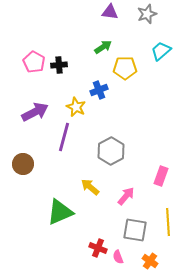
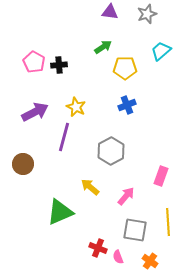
blue cross: moved 28 px right, 15 px down
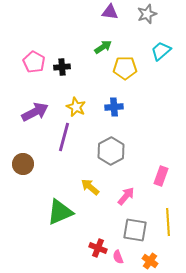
black cross: moved 3 px right, 2 px down
blue cross: moved 13 px left, 2 px down; rotated 18 degrees clockwise
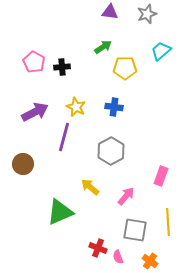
blue cross: rotated 12 degrees clockwise
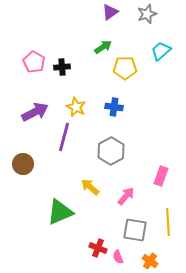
purple triangle: rotated 42 degrees counterclockwise
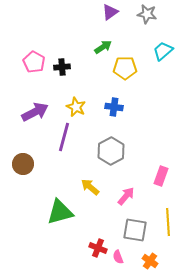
gray star: rotated 30 degrees clockwise
cyan trapezoid: moved 2 px right
green triangle: rotated 8 degrees clockwise
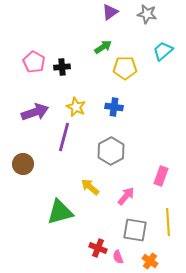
purple arrow: rotated 8 degrees clockwise
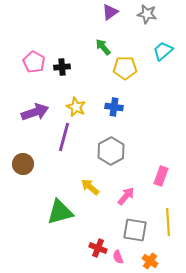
green arrow: rotated 96 degrees counterclockwise
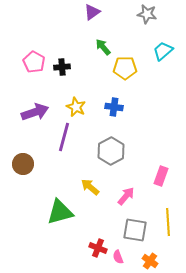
purple triangle: moved 18 px left
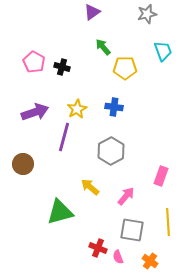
gray star: rotated 24 degrees counterclockwise
cyan trapezoid: rotated 110 degrees clockwise
black cross: rotated 21 degrees clockwise
yellow star: moved 1 px right, 2 px down; rotated 18 degrees clockwise
gray square: moved 3 px left
